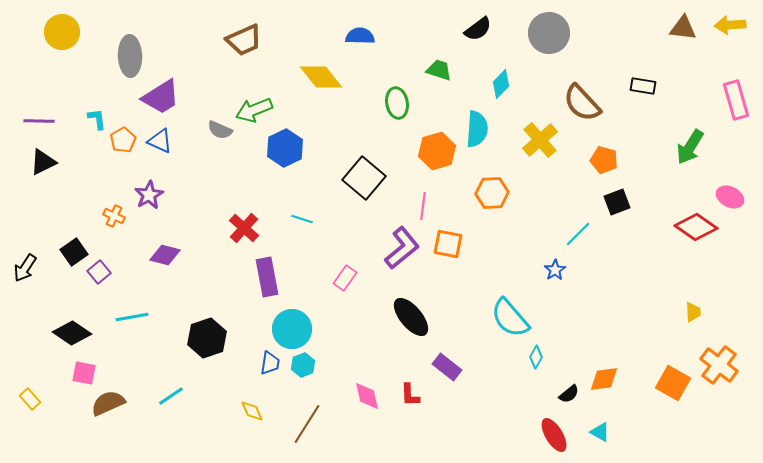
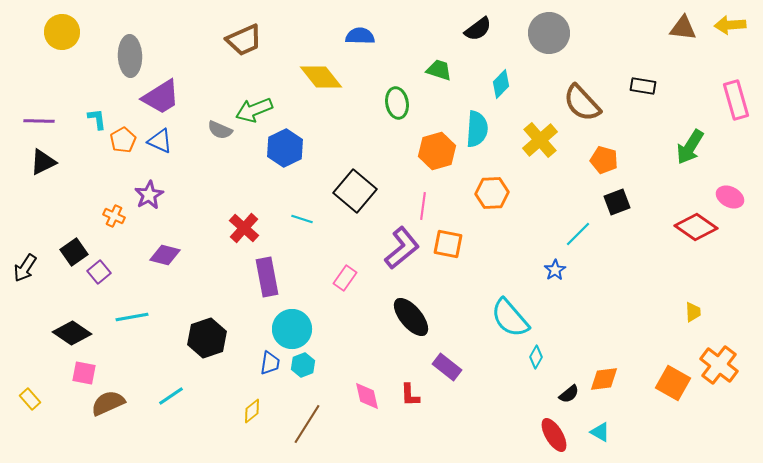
black square at (364, 178): moved 9 px left, 13 px down
yellow diamond at (252, 411): rotated 75 degrees clockwise
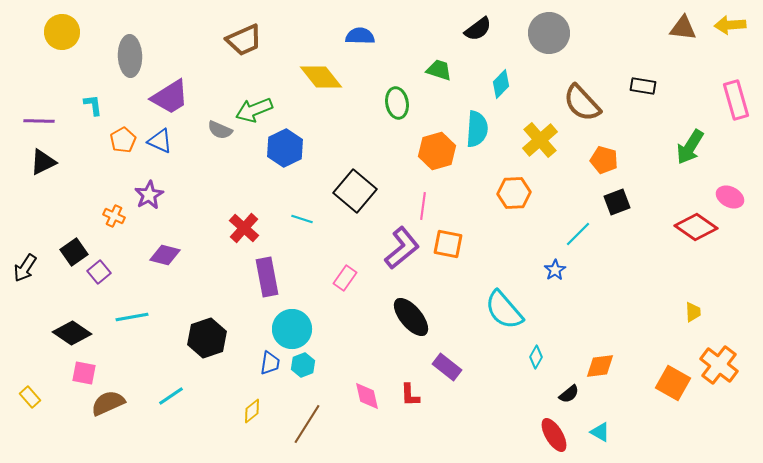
purple trapezoid at (161, 97): moved 9 px right
cyan L-shape at (97, 119): moved 4 px left, 14 px up
orange hexagon at (492, 193): moved 22 px right
cyan semicircle at (510, 318): moved 6 px left, 8 px up
orange diamond at (604, 379): moved 4 px left, 13 px up
yellow rectangle at (30, 399): moved 2 px up
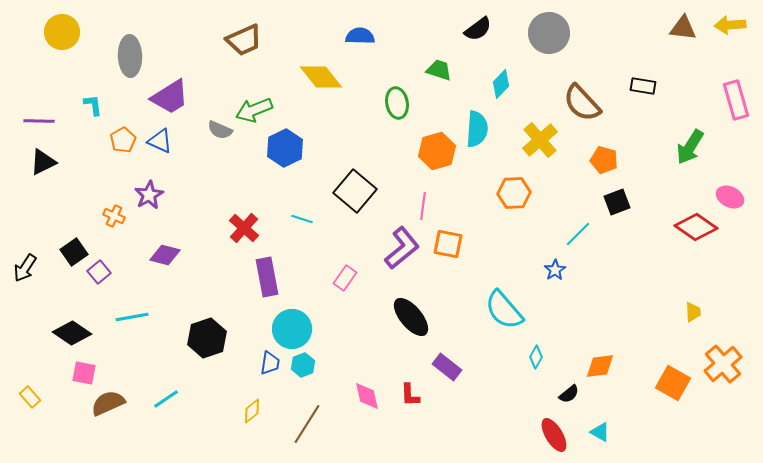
orange cross at (719, 365): moved 4 px right, 1 px up; rotated 12 degrees clockwise
cyan line at (171, 396): moved 5 px left, 3 px down
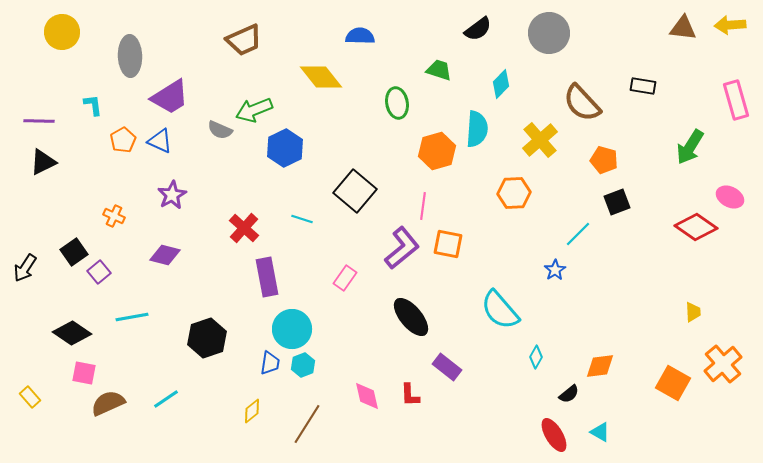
purple star at (149, 195): moved 23 px right
cyan semicircle at (504, 310): moved 4 px left
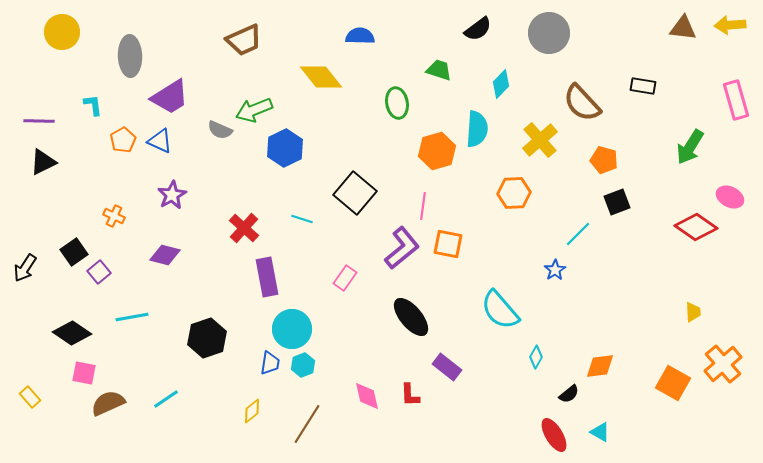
black square at (355, 191): moved 2 px down
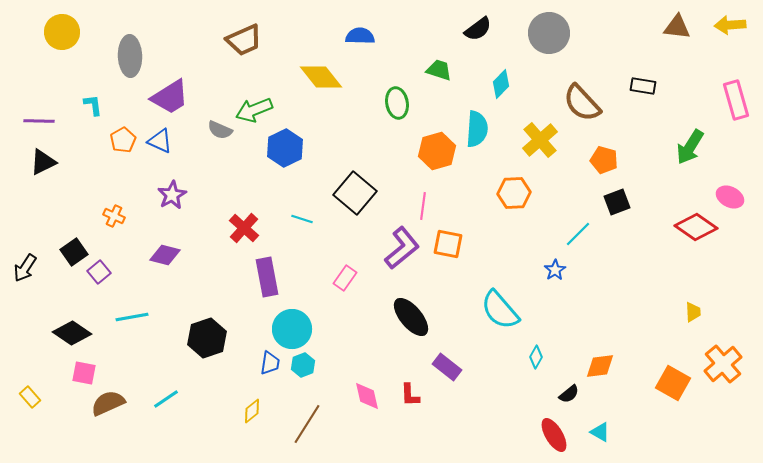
brown triangle at (683, 28): moved 6 px left, 1 px up
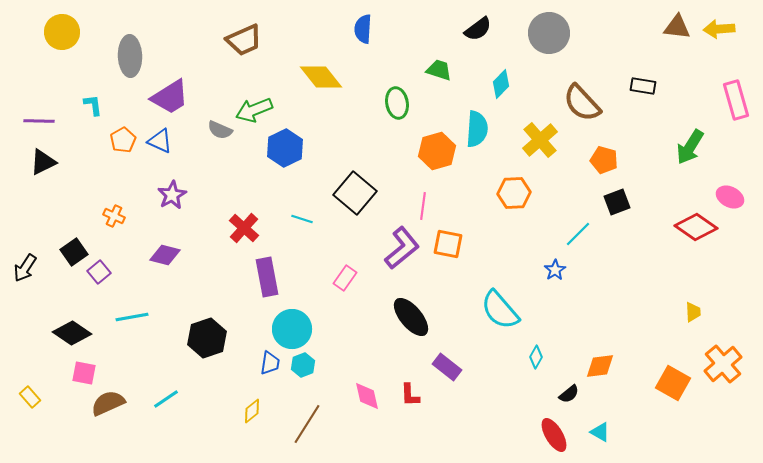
yellow arrow at (730, 25): moved 11 px left, 4 px down
blue semicircle at (360, 36): moved 3 px right, 7 px up; rotated 88 degrees counterclockwise
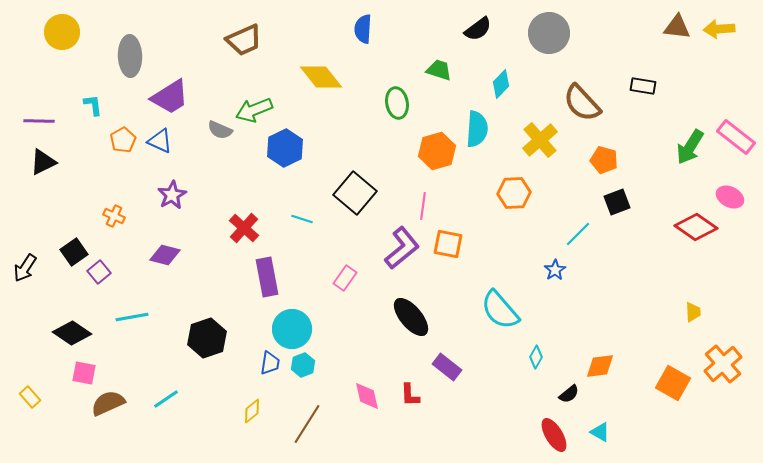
pink rectangle at (736, 100): moved 37 px down; rotated 36 degrees counterclockwise
